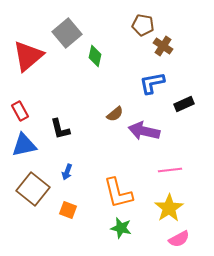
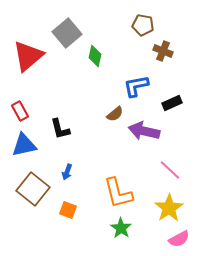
brown cross: moved 5 px down; rotated 12 degrees counterclockwise
blue L-shape: moved 16 px left, 3 px down
black rectangle: moved 12 px left, 1 px up
pink line: rotated 50 degrees clockwise
green star: rotated 20 degrees clockwise
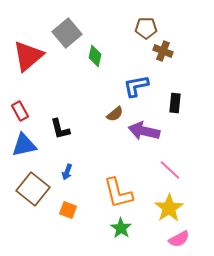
brown pentagon: moved 3 px right, 3 px down; rotated 10 degrees counterclockwise
black rectangle: moved 3 px right; rotated 60 degrees counterclockwise
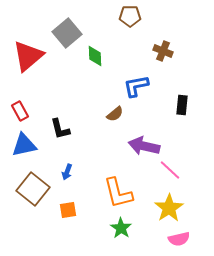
brown pentagon: moved 16 px left, 12 px up
green diamond: rotated 15 degrees counterclockwise
black rectangle: moved 7 px right, 2 px down
purple arrow: moved 15 px down
orange square: rotated 30 degrees counterclockwise
pink semicircle: rotated 15 degrees clockwise
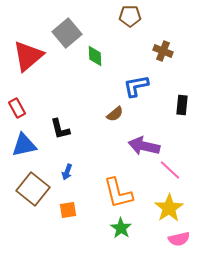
red rectangle: moved 3 px left, 3 px up
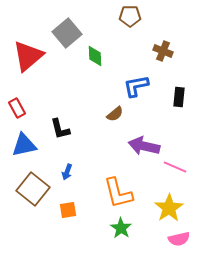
black rectangle: moved 3 px left, 8 px up
pink line: moved 5 px right, 3 px up; rotated 20 degrees counterclockwise
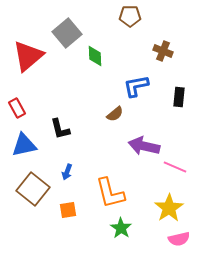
orange L-shape: moved 8 px left
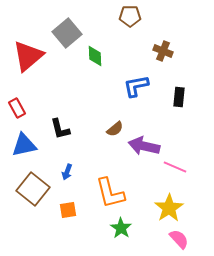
brown semicircle: moved 15 px down
pink semicircle: rotated 120 degrees counterclockwise
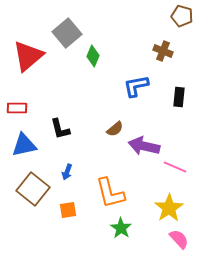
brown pentagon: moved 52 px right; rotated 15 degrees clockwise
green diamond: moved 2 px left; rotated 25 degrees clockwise
red rectangle: rotated 60 degrees counterclockwise
